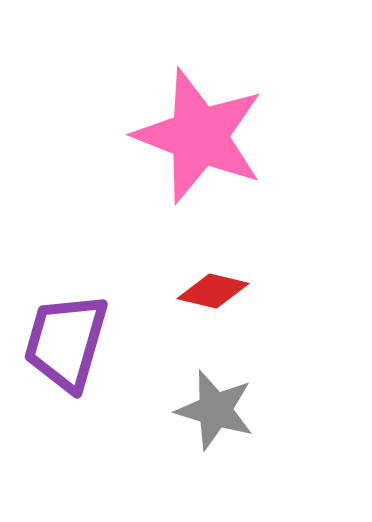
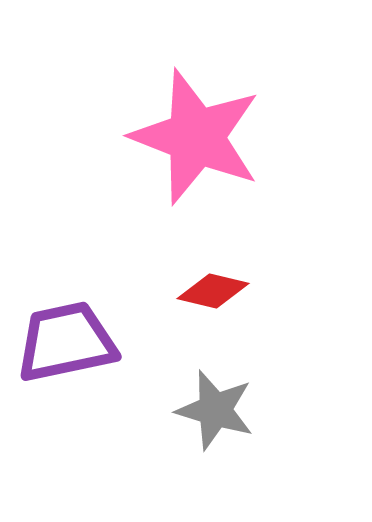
pink star: moved 3 px left, 1 px down
purple trapezoid: rotated 62 degrees clockwise
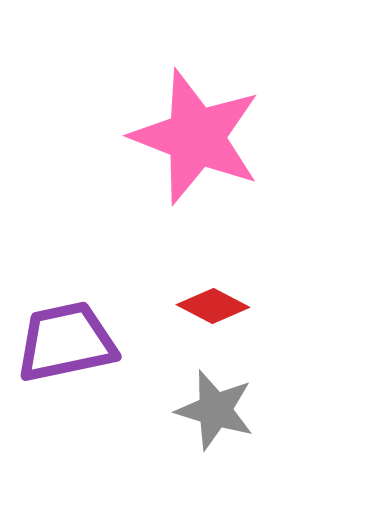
red diamond: moved 15 px down; rotated 14 degrees clockwise
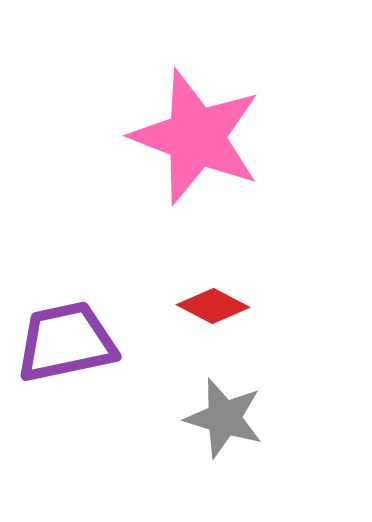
gray star: moved 9 px right, 8 px down
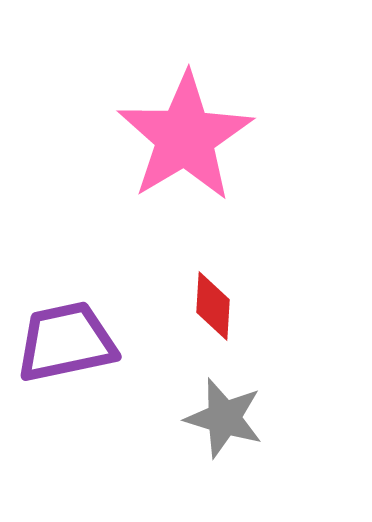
pink star: moved 11 px left; rotated 20 degrees clockwise
red diamond: rotated 66 degrees clockwise
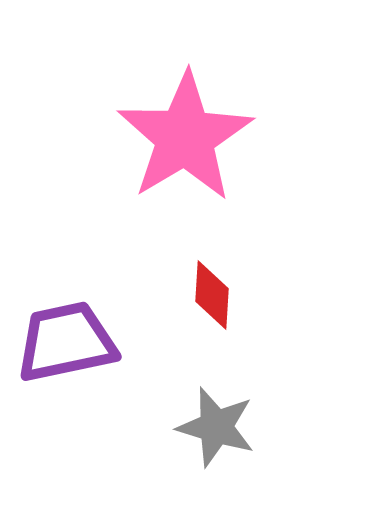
red diamond: moved 1 px left, 11 px up
gray star: moved 8 px left, 9 px down
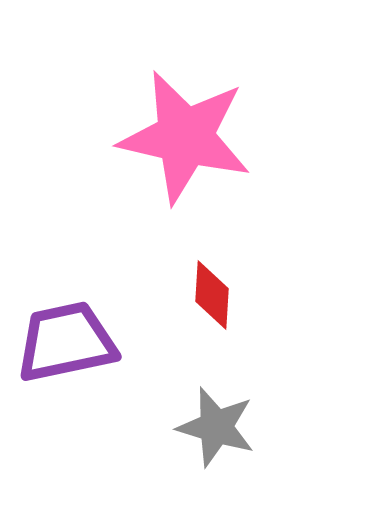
pink star: rotated 28 degrees counterclockwise
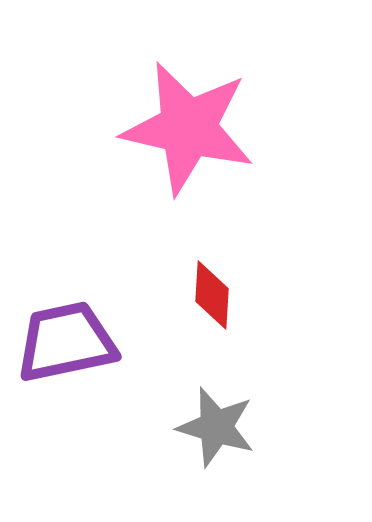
pink star: moved 3 px right, 9 px up
